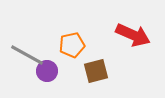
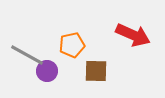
brown square: rotated 15 degrees clockwise
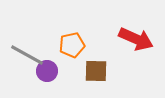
red arrow: moved 3 px right, 4 px down
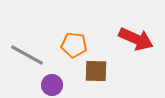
orange pentagon: moved 2 px right; rotated 20 degrees clockwise
purple circle: moved 5 px right, 14 px down
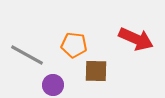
purple circle: moved 1 px right
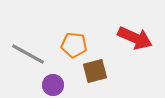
red arrow: moved 1 px left, 1 px up
gray line: moved 1 px right, 1 px up
brown square: moved 1 px left; rotated 15 degrees counterclockwise
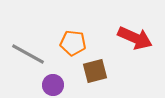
orange pentagon: moved 1 px left, 2 px up
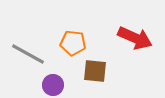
brown square: rotated 20 degrees clockwise
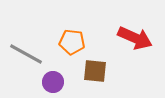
orange pentagon: moved 1 px left, 1 px up
gray line: moved 2 px left
purple circle: moved 3 px up
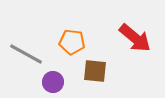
red arrow: rotated 16 degrees clockwise
